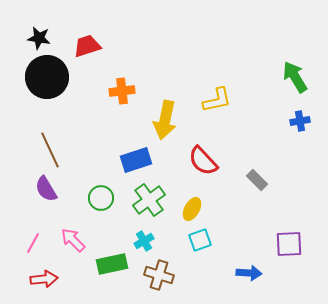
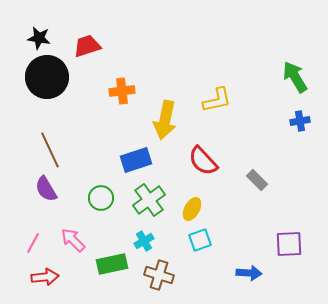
red arrow: moved 1 px right, 2 px up
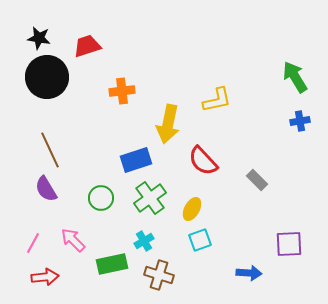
yellow arrow: moved 3 px right, 4 px down
green cross: moved 1 px right, 2 px up
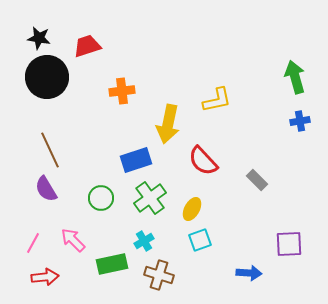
green arrow: rotated 16 degrees clockwise
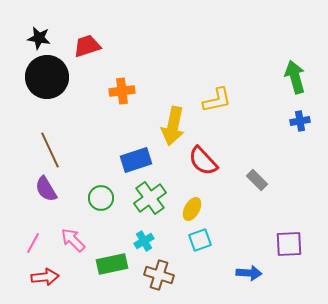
yellow arrow: moved 5 px right, 2 px down
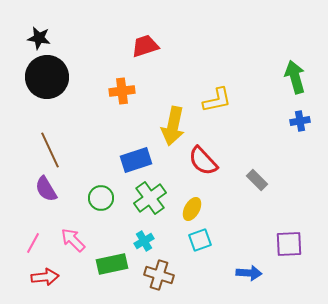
red trapezoid: moved 58 px right
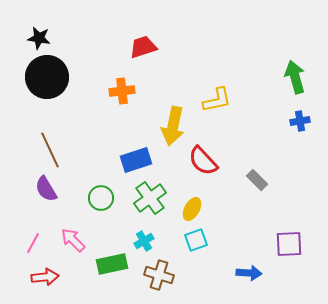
red trapezoid: moved 2 px left, 1 px down
cyan square: moved 4 px left
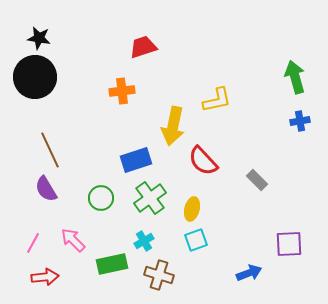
black circle: moved 12 px left
yellow ellipse: rotated 15 degrees counterclockwise
blue arrow: rotated 25 degrees counterclockwise
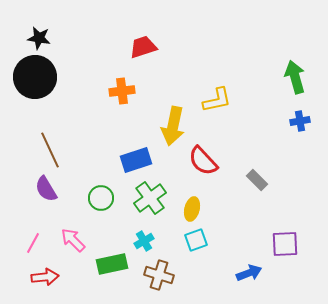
purple square: moved 4 px left
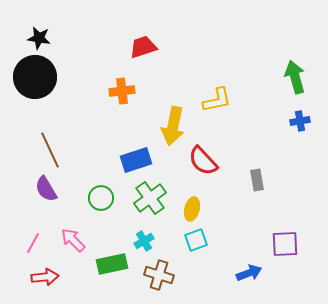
gray rectangle: rotated 35 degrees clockwise
